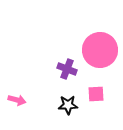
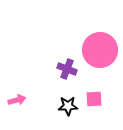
pink square: moved 2 px left, 5 px down
pink arrow: rotated 30 degrees counterclockwise
black star: moved 1 px down
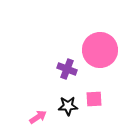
pink arrow: moved 21 px right, 17 px down; rotated 18 degrees counterclockwise
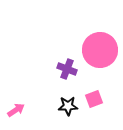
pink square: rotated 18 degrees counterclockwise
pink arrow: moved 22 px left, 7 px up
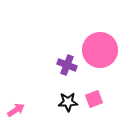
purple cross: moved 4 px up
black star: moved 4 px up
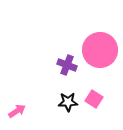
pink square: rotated 36 degrees counterclockwise
pink arrow: moved 1 px right, 1 px down
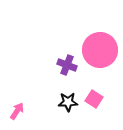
pink arrow: rotated 24 degrees counterclockwise
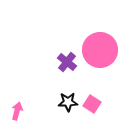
purple cross: moved 3 px up; rotated 18 degrees clockwise
pink square: moved 2 px left, 5 px down
pink arrow: rotated 18 degrees counterclockwise
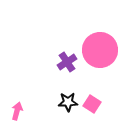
purple cross: rotated 18 degrees clockwise
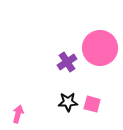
pink circle: moved 2 px up
pink square: rotated 18 degrees counterclockwise
pink arrow: moved 1 px right, 3 px down
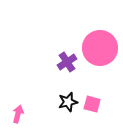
black star: rotated 12 degrees counterclockwise
